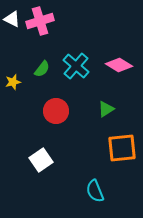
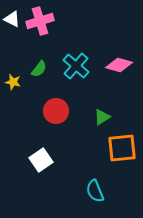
pink diamond: rotated 16 degrees counterclockwise
green semicircle: moved 3 px left
yellow star: rotated 28 degrees clockwise
green triangle: moved 4 px left, 8 px down
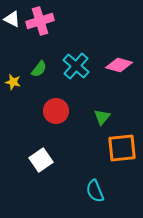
green triangle: rotated 18 degrees counterclockwise
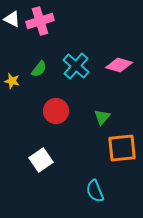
yellow star: moved 1 px left, 1 px up
